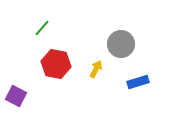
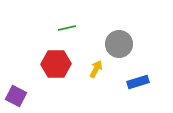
green line: moved 25 px right; rotated 36 degrees clockwise
gray circle: moved 2 px left
red hexagon: rotated 12 degrees counterclockwise
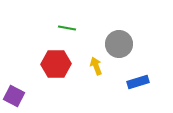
green line: rotated 24 degrees clockwise
yellow arrow: moved 3 px up; rotated 48 degrees counterclockwise
purple square: moved 2 px left
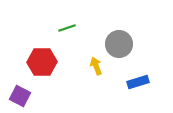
green line: rotated 30 degrees counterclockwise
red hexagon: moved 14 px left, 2 px up
purple square: moved 6 px right
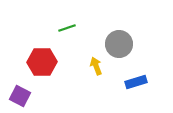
blue rectangle: moved 2 px left
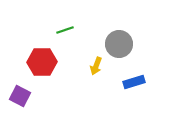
green line: moved 2 px left, 2 px down
yellow arrow: rotated 138 degrees counterclockwise
blue rectangle: moved 2 px left
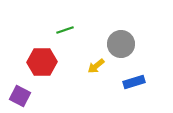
gray circle: moved 2 px right
yellow arrow: rotated 30 degrees clockwise
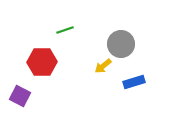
yellow arrow: moved 7 px right
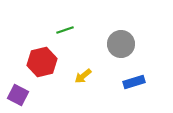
red hexagon: rotated 12 degrees counterclockwise
yellow arrow: moved 20 px left, 10 px down
purple square: moved 2 px left, 1 px up
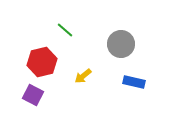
green line: rotated 60 degrees clockwise
blue rectangle: rotated 30 degrees clockwise
purple square: moved 15 px right
